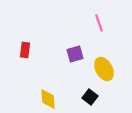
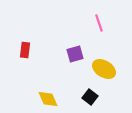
yellow ellipse: rotated 30 degrees counterclockwise
yellow diamond: rotated 20 degrees counterclockwise
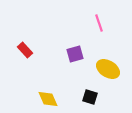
red rectangle: rotated 49 degrees counterclockwise
yellow ellipse: moved 4 px right
black square: rotated 21 degrees counterclockwise
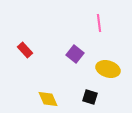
pink line: rotated 12 degrees clockwise
purple square: rotated 36 degrees counterclockwise
yellow ellipse: rotated 15 degrees counterclockwise
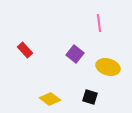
yellow ellipse: moved 2 px up
yellow diamond: moved 2 px right; rotated 30 degrees counterclockwise
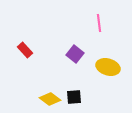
black square: moved 16 px left; rotated 21 degrees counterclockwise
